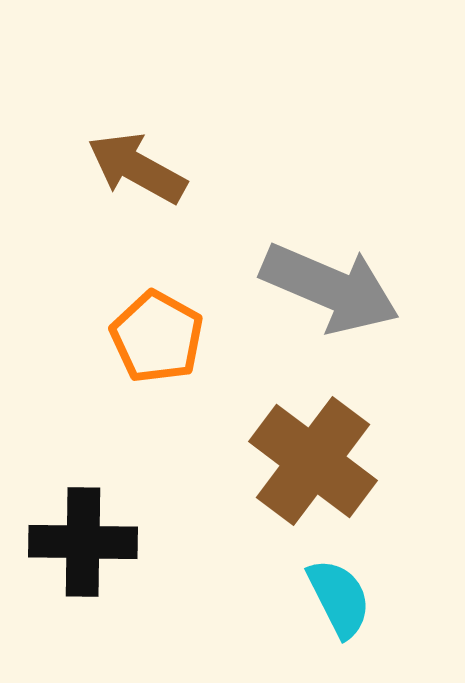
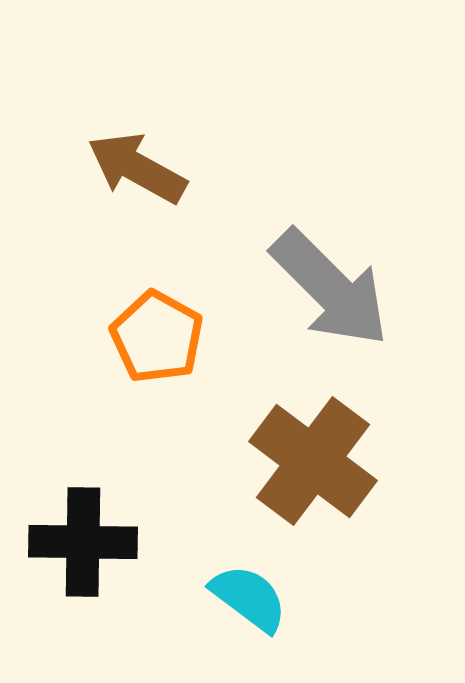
gray arrow: rotated 22 degrees clockwise
cyan semicircle: moved 90 px left; rotated 26 degrees counterclockwise
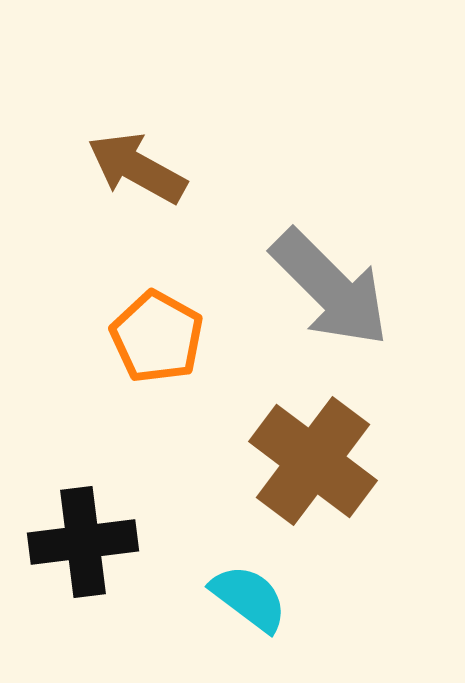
black cross: rotated 8 degrees counterclockwise
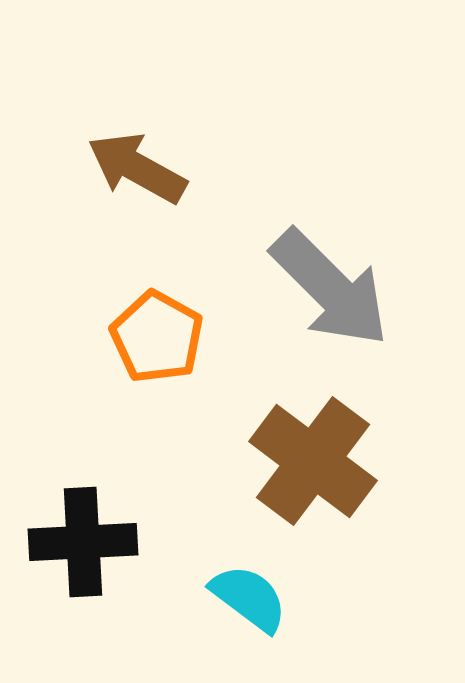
black cross: rotated 4 degrees clockwise
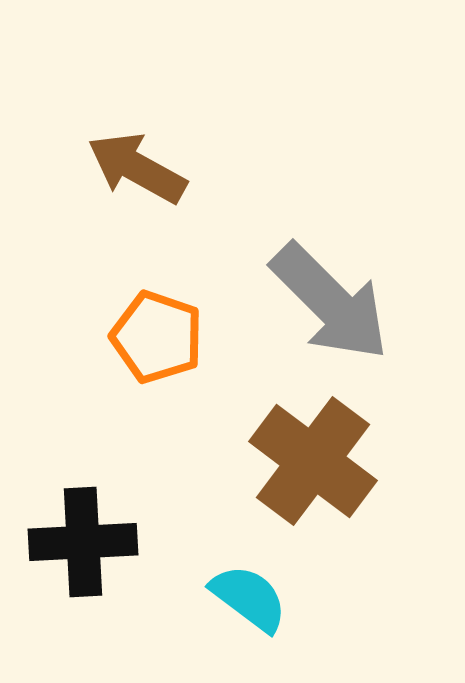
gray arrow: moved 14 px down
orange pentagon: rotated 10 degrees counterclockwise
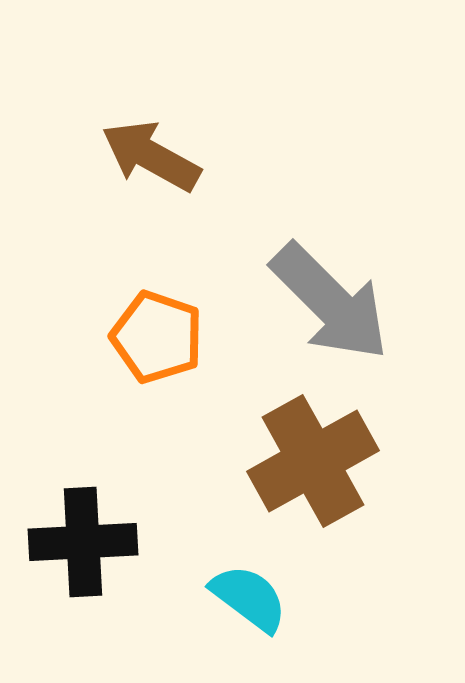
brown arrow: moved 14 px right, 12 px up
brown cross: rotated 24 degrees clockwise
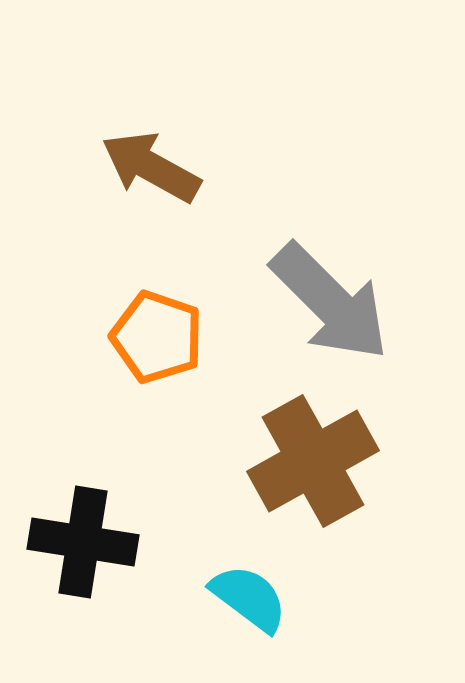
brown arrow: moved 11 px down
black cross: rotated 12 degrees clockwise
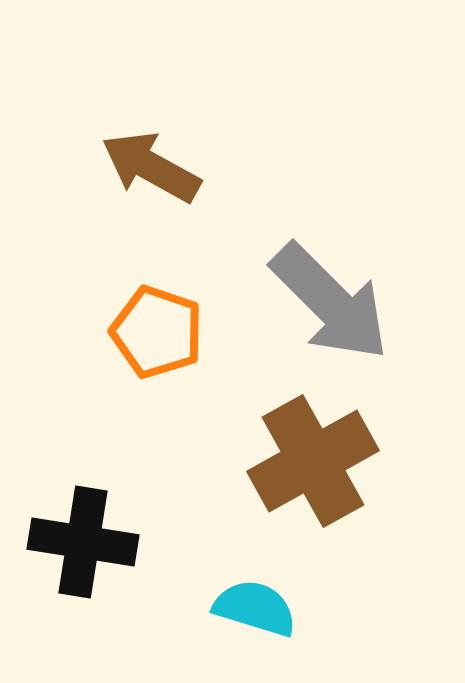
orange pentagon: moved 5 px up
cyan semicircle: moved 6 px right, 10 px down; rotated 20 degrees counterclockwise
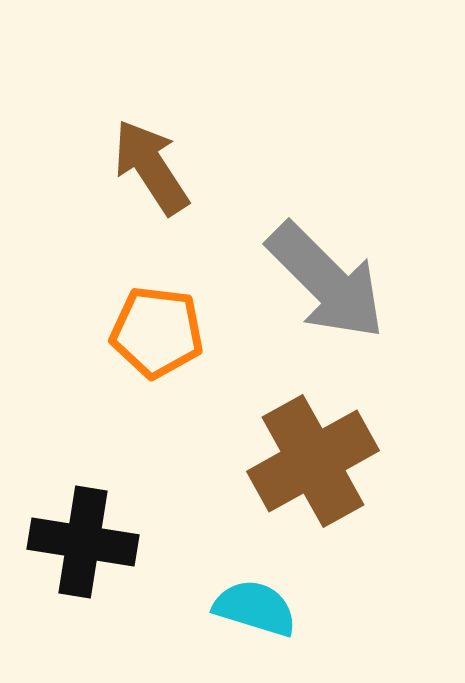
brown arrow: rotated 28 degrees clockwise
gray arrow: moved 4 px left, 21 px up
orange pentagon: rotated 12 degrees counterclockwise
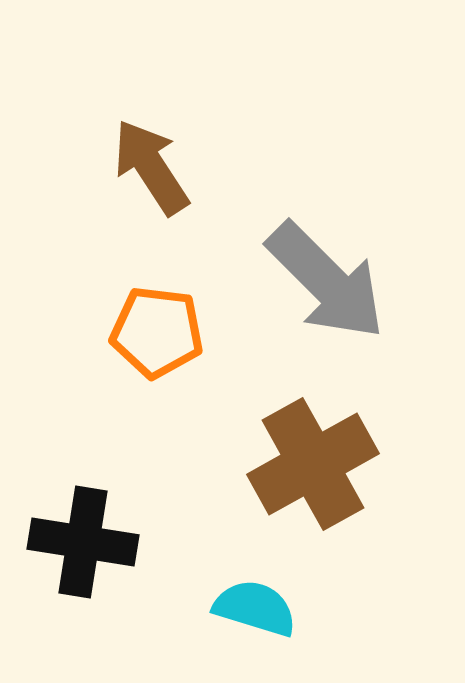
brown cross: moved 3 px down
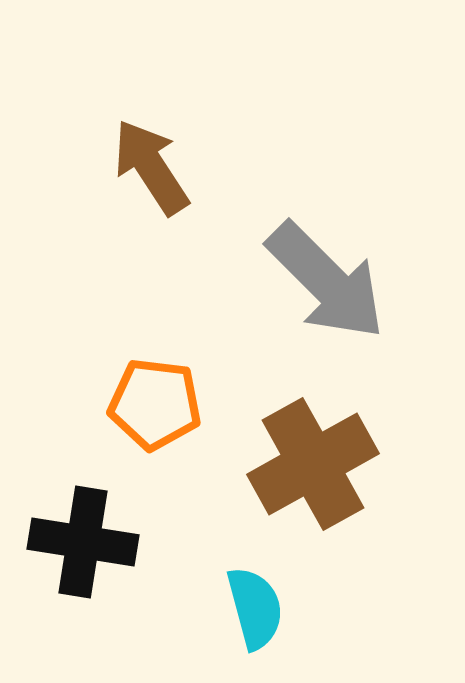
orange pentagon: moved 2 px left, 72 px down
cyan semicircle: rotated 58 degrees clockwise
